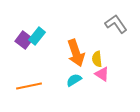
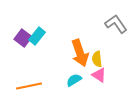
purple square: moved 1 px left, 2 px up
orange arrow: moved 4 px right
pink triangle: moved 3 px left, 1 px down
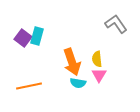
cyan rectangle: rotated 24 degrees counterclockwise
orange arrow: moved 8 px left, 9 px down
pink triangle: rotated 28 degrees clockwise
cyan semicircle: moved 4 px right, 3 px down; rotated 140 degrees counterclockwise
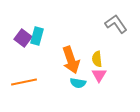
orange arrow: moved 1 px left, 2 px up
orange line: moved 5 px left, 4 px up
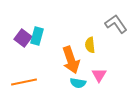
yellow semicircle: moved 7 px left, 14 px up
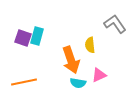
gray L-shape: moved 1 px left
purple square: rotated 18 degrees counterclockwise
pink triangle: rotated 35 degrees clockwise
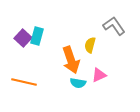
gray L-shape: moved 1 px left, 2 px down
purple square: rotated 24 degrees clockwise
yellow semicircle: rotated 21 degrees clockwise
orange line: rotated 25 degrees clockwise
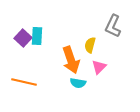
gray L-shape: moved 1 px left; rotated 120 degrees counterclockwise
cyan rectangle: rotated 12 degrees counterclockwise
pink triangle: moved 8 px up; rotated 21 degrees counterclockwise
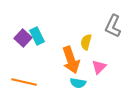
cyan rectangle: rotated 30 degrees counterclockwise
yellow semicircle: moved 4 px left, 3 px up
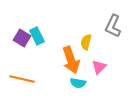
purple square: moved 1 px left; rotated 12 degrees counterclockwise
orange line: moved 2 px left, 3 px up
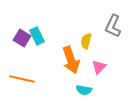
yellow semicircle: moved 1 px up
cyan semicircle: moved 6 px right, 7 px down
